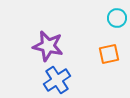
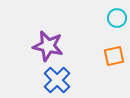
orange square: moved 5 px right, 2 px down
blue cross: rotated 12 degrees counterclockwise
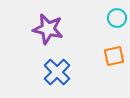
purple star: moved 17 px up
blue cross: moved 8 px up
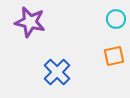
cyan circle: moved 1 px left, 1 px down
purple star: moved 18 px left, 7 px up
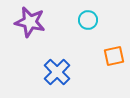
cyan circle: moved 28 px left, 1 px down
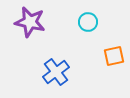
cyan circle: moved 2 px down
blue cross: moved 1 px left; rotated 8 degrees clockwise
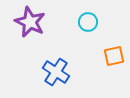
purple star: rotated 12 degrees clockwise
blue cross: rotated 20 degrees counterclockwise
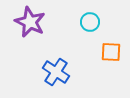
cyan circle: moved 2 px right
orange square: moved 3 px left, 4 px up; rotated 15 degrees clockwise
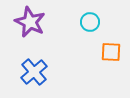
blue cross: moved 22 px left; rotated 16 degrees clockwise
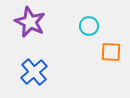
cyan circle: moved 1 px left, 4 px down
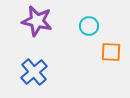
purple star: moved 7 px right, 1 px up; rotated 12 degrees counterclockwise
